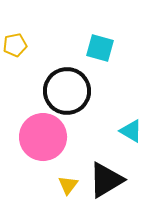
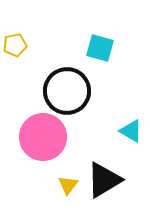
black triangle: moved 2 px left
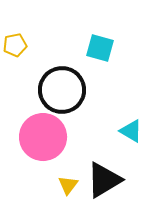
black circle: moved 5 px left, 1 px up
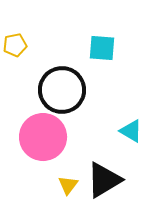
cyan square: moved 2 px right; rotated 12 degrees counterclockwise
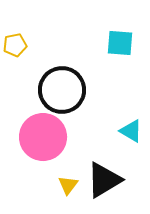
cyan square: moved 18 px right, 5 px up
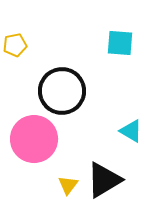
black circle: moved 1 px down
pink circle: moved 9 px left, 2 px down
